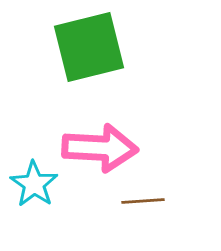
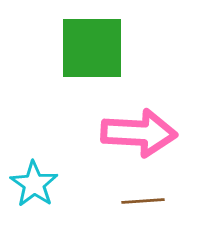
green square: moved 3 px right, 1 px down; rotated 14 degrees clockwise
pink arrow: moved 39 px right, 15 px up
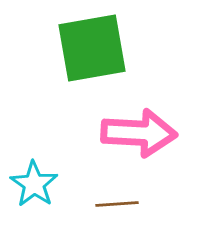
green square: rotated 10 degrees counterclockwise
brown line: moved 26 px left, 3 px down
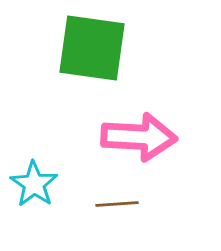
green square: rotated 18 degrees clockwise
pink arrow: moved 4 px down
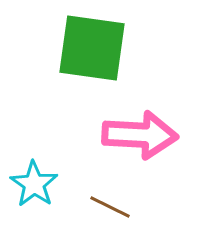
pink arrow: moved 1 px right, 2 px up
brown line: moved 7 px left, 3 px down; rotated 30 degrees clockwise
